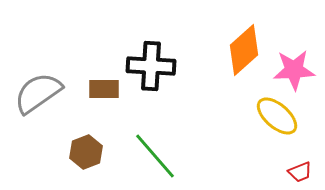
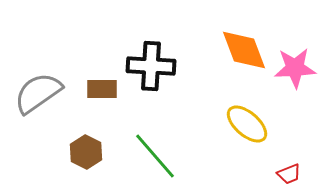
orange diamond: rotated 69 degrees counterclockwise
pink star: moved 1 px right, 2 px up
brown rectangle: moved 2 px left
yellow ellipse: moved 30 px left, 8 px down
brown hexagon: rotated 12 degrees counterclockwise
red trapezoid: moved 11 px left, 2 px down
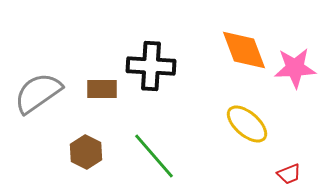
green line: moved 1 px left
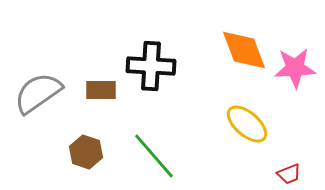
brown rectangle: moved 1 px left, 1 px down
brown hexagon: rotated 8 degrees counterclockwise
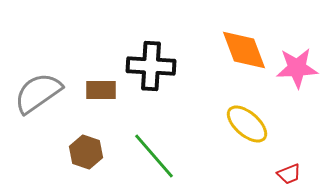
pink star: moved 2 px right
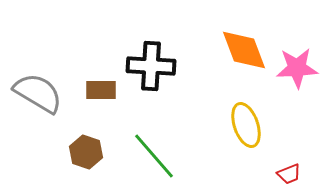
gray semicircle: rotated 66 degrees clockwise
yellow ellipse: moved 1 px left, 1 px down; rotated 30 degrees clockwise
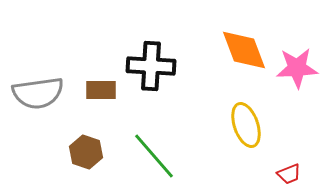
gray semicircle: rotated 141 degrees clockwise
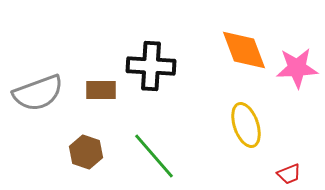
gray semicircle: rotated 12 degrees counterclockwise
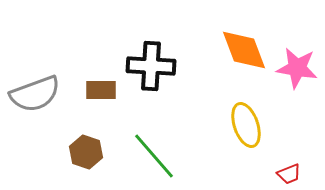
pink star: rotated 12 degrees clockwise
gray semicircle: moved 3 px left, 1 px down
